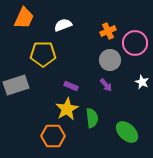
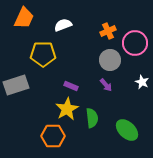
green ellipse: moved 2 px up
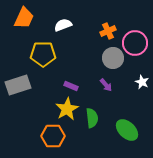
gray circle: moved 3 px right, 2 px up
gray rectangle: moved 2 px right
